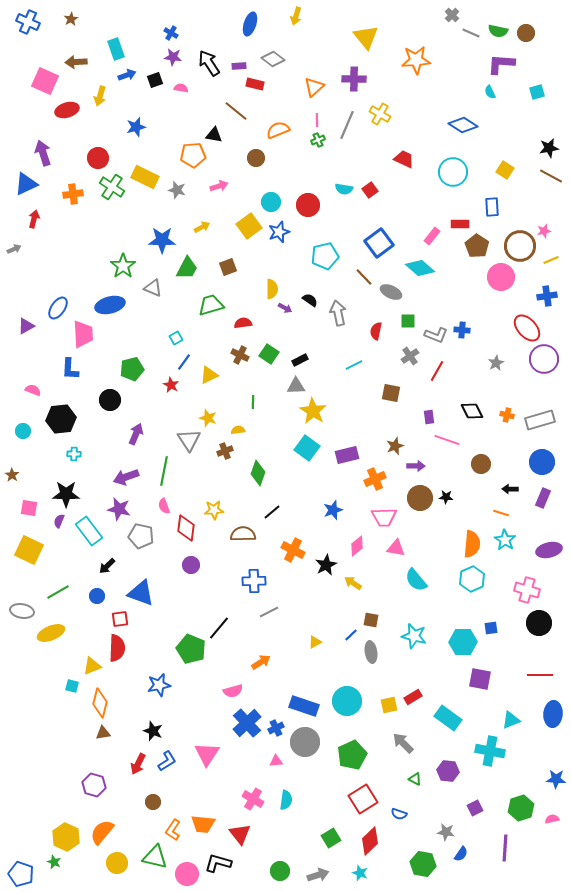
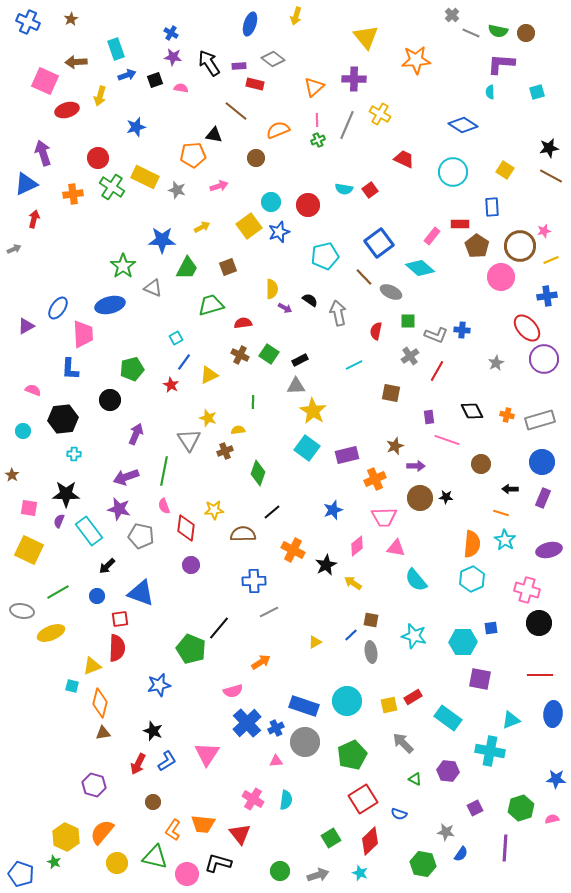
cyan semicircle at (490, 92): rotated 24 degrees clockwise
black hexagon at (61, 419): moved 2 px right
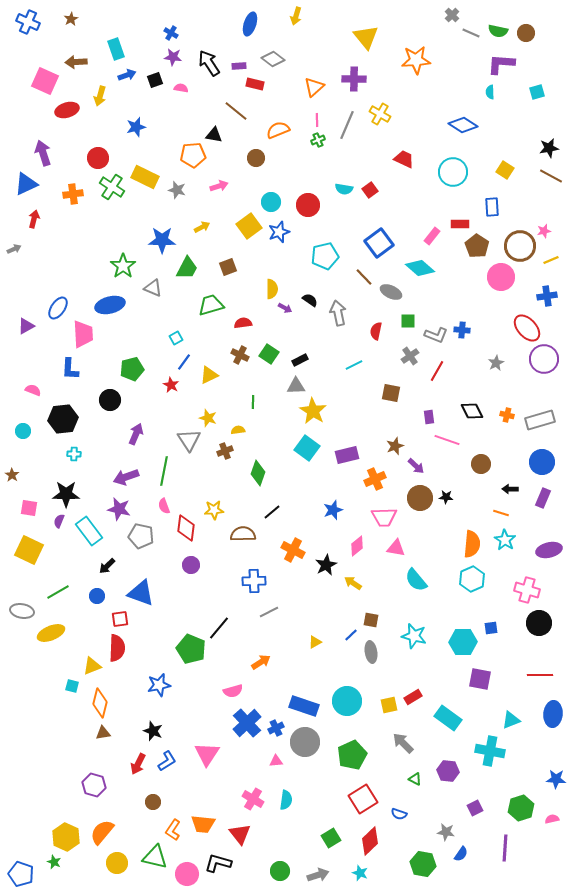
purple arrow at (416, 466): rotated 42 degrees clockwise
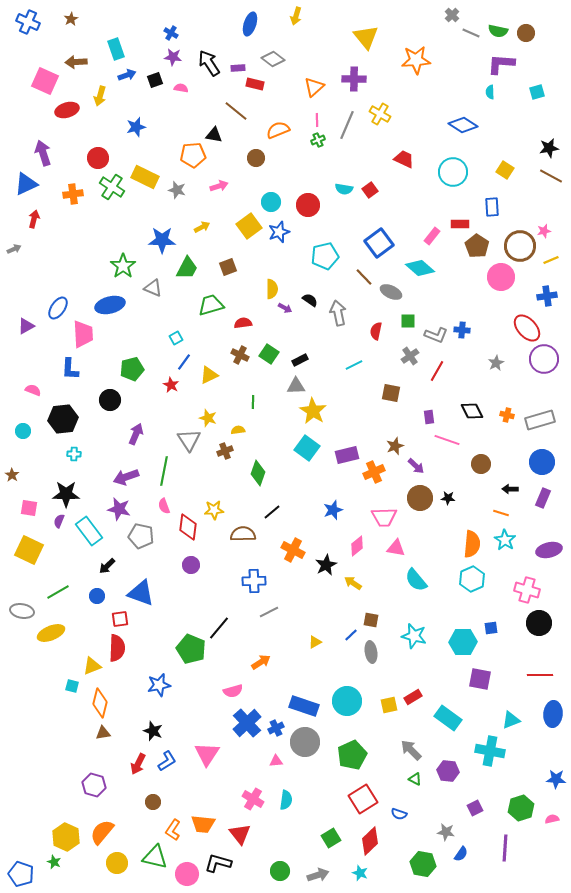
purple rectangle at (239, 66): moved 1 px left, 2 px down
orange cross at (375, 479): moved 1 px left, 7 px up
black star at (446, 497): moved 2 px right, 1 px down
red diamond at (186, 528): moved 2 px right, 1 px up
gray arrow at (403, 743): moved 8 px right, 7 px down
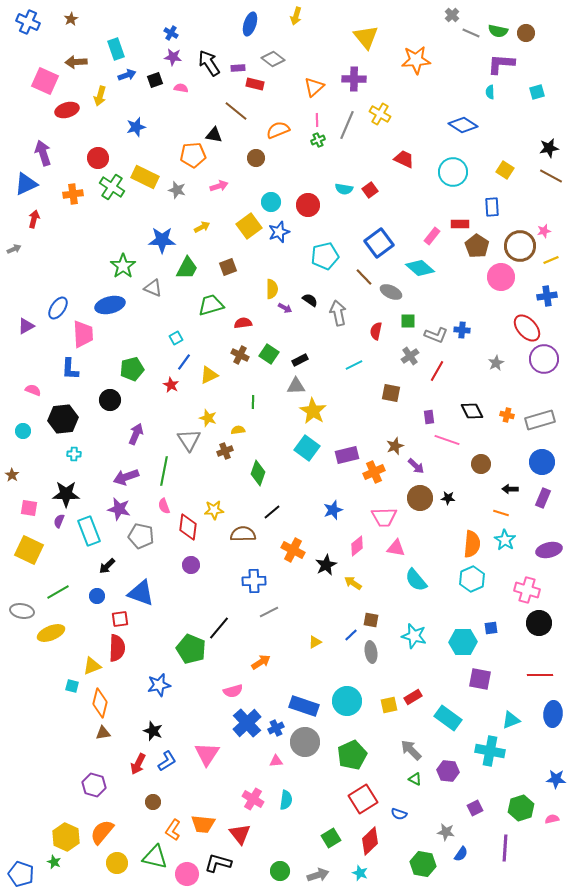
cyan rectangle at (89, 531): rotated 16 degrees clockwise
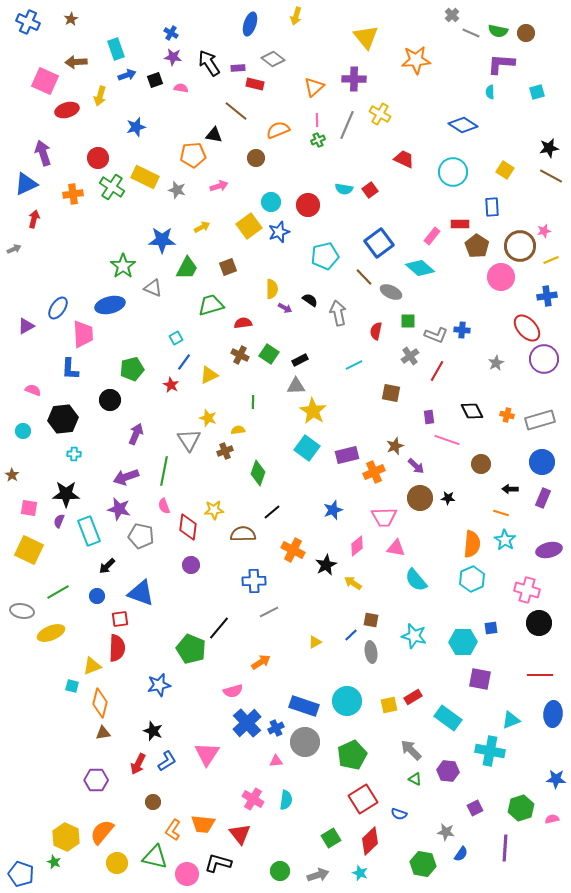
purple hexagon at (94, 785): moved 2 px right, 5 px up; rotated 15 degrees counterclockwise
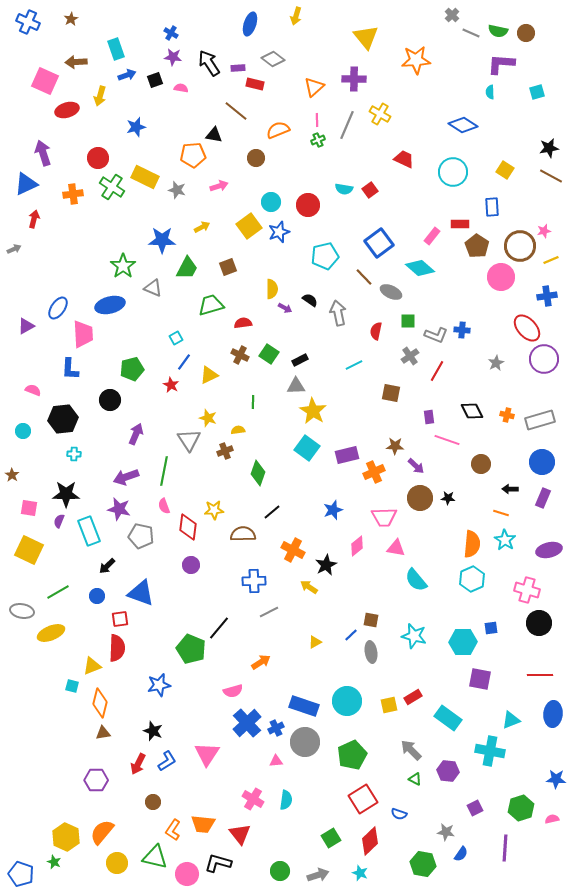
brown star at (395, 446): rotated 24 degrees clockwise
yellow arrow at (353, 583): moved 44 px left, 4 px down
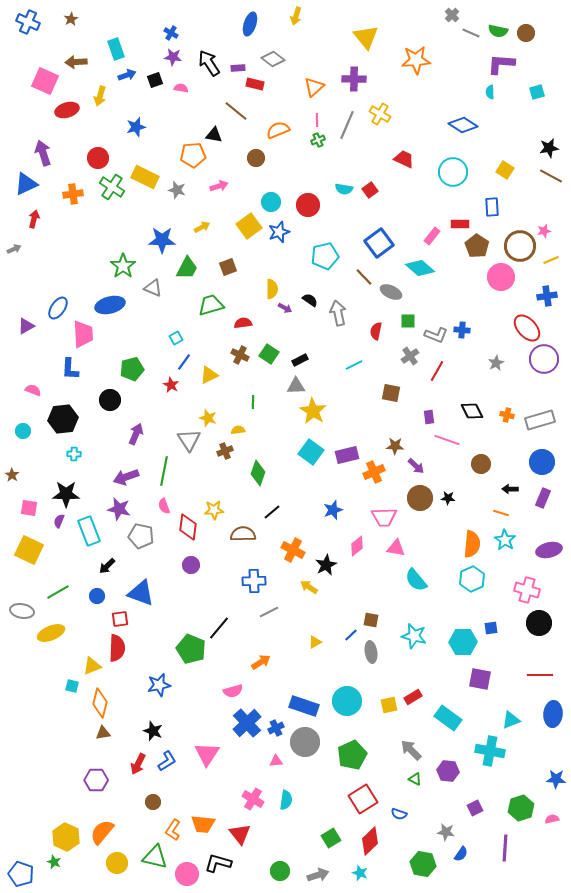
cyan square at (307, 448): moved 4 px right, 4 px down
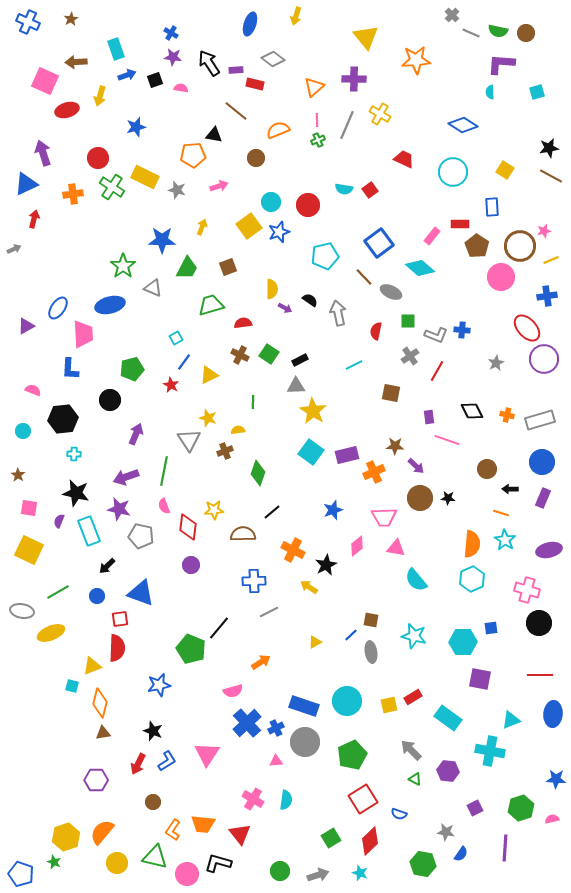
purple rectangle at (238, 68): moved 2 px left, 2 px down
yellow arrow at (202, 227): rotated 42 degrees counterclockwise
brown circle at (481, 464): moved 6 px right, 5 px down
brown star at (12, 475): moved 6 px right
black star at (66, 494): moved 10 px right, 1 px up; rotated 12 degrees clockwise
yellow hexagon at (66, 837): rotated 16 degrees clockwise
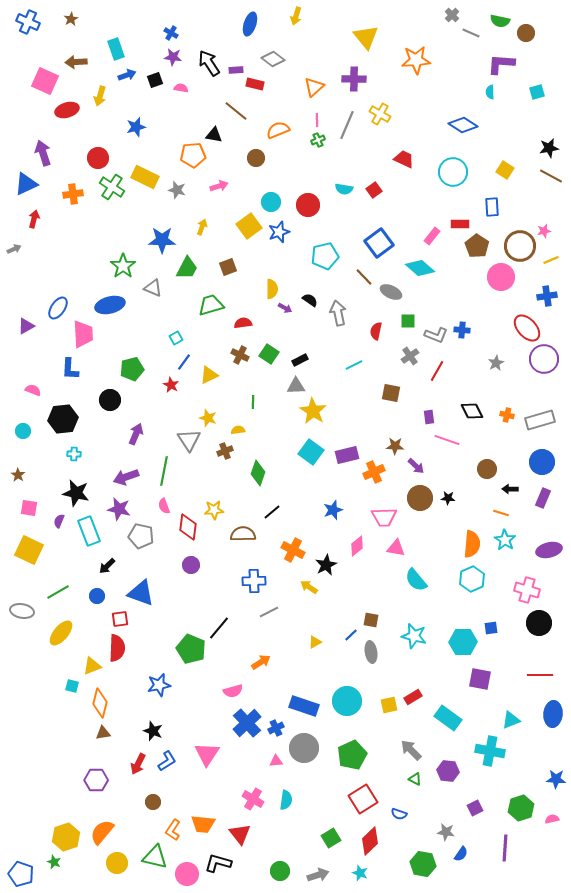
green semicircle at (498, 31): moved 2 px right, 10 px up
red square at (370, 190): moved 4 px right
yellow ellipse at (51, 633): moved 10 px right; rotated 28 degrees counterclockwise
gray circle at (305, 742): moved 1 px left, 6 px down
